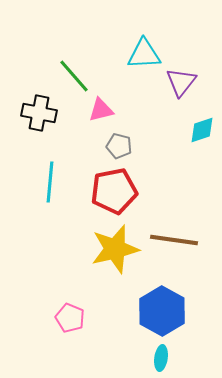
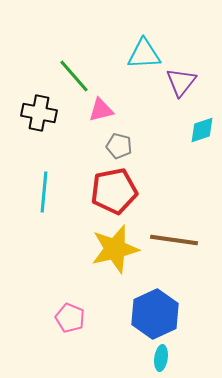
cyan line: moved 6 px left, 10 px down
blue hexagon: moved 7 px left, 3 px down; rotated 6 degrees clockwise
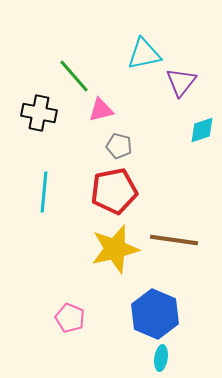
cyan triangle: rotated 9 degrees counterclockwise
blue hexagon: rotated 12 degrees counterclockwise
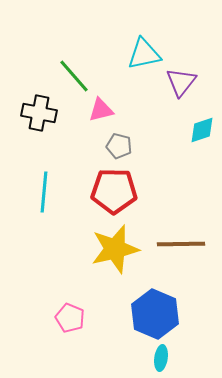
red pentagon: rotated 12 degrees clockwise
brown line: moved 7 px right, 4 px down; rotated 9 degrees counterclockwise
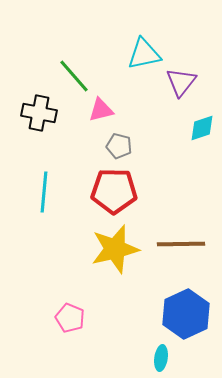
cyan diamond: moved 2 px up
blue hexagon: moved 31 px right; rotated 12 degrees clockwise
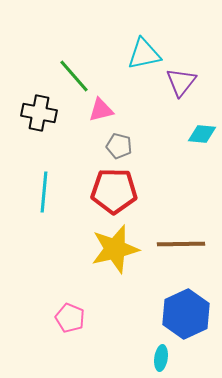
cyan diamond: moved 6 px down; rotated 24 degrees clockwise
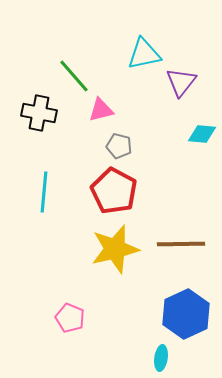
red pentagon: rotated 27 degrees clockwise
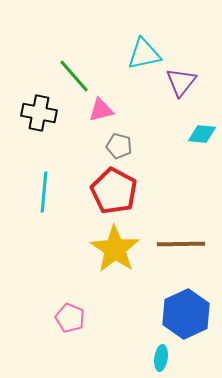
yellow star: rotated 24 degrees counterclockwise
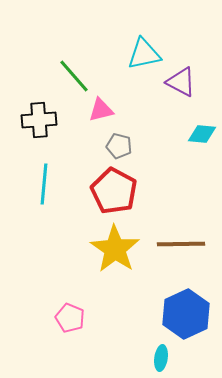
purple triangle: rotated 40 degrees counterclockwise
black cross: moved 7 px down; rotated 16 degrees counterclockwise
cyan line: moved 8 px up
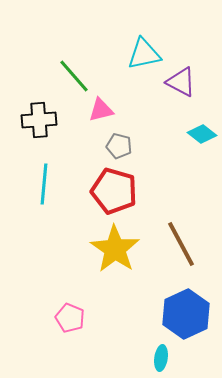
cyan diamond: rotated 32 degrees clockwise
red pentagon: rotated 12 degrees counterclockwise
brown line: rotated 63 degrees clockwise
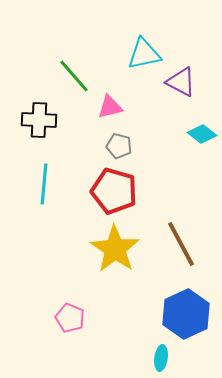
pink triangle: moved 9 px right, 3 px up
black cross: rotated 8 degrees clockwise
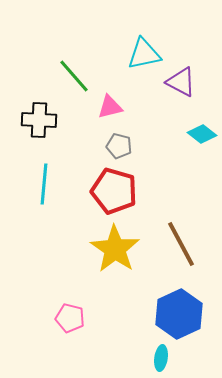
blue hexagon: moved 7 px left
pink pentagon: rotated 8 degrees counterclockwise
